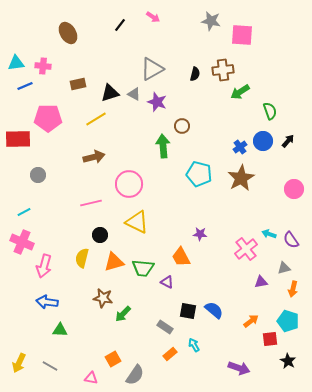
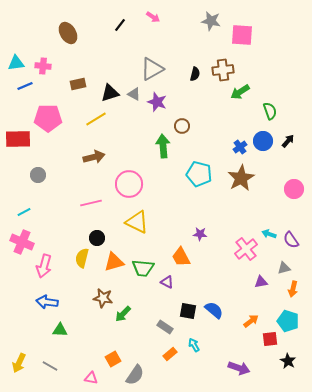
black circle at (100, 235): moved 3 px left, 3 px down
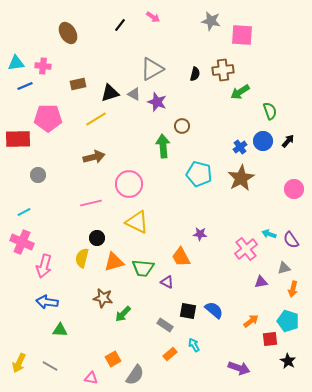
gray rectangle at (165, 327): moved 2 px up
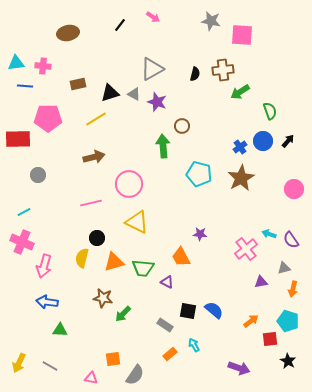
brown ellipse at (68, 33): rotated 70 degrees counterclockwise
blue line at (25, 86): rotated 28 degrees clockwise
orange square at (113, 359): rotated 21 degrees clockwise
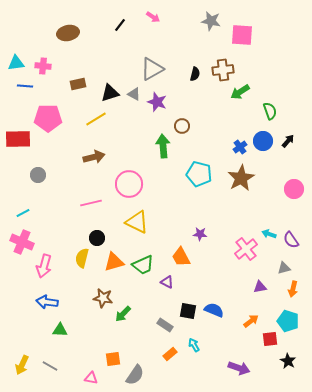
cyan line at (24, 212): moved 1 px left, 1 px down
green trapezoid at (143, 268): moved 3 px up; rotated 30 degrees counterclockwise
purple triangle at (261, 282): moved 1 px left, 5 px down
blue semicircle at (214, 310): rotated 18 degrees counterclockwise
yellow arrow at (19, 363): moved 3 px right, 2 px down
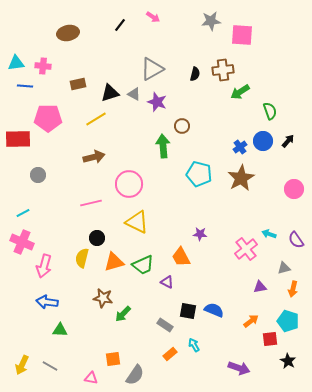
gray star at (211, 21): rotated 18 degrees counterclockwise
purple semicircle at (291, 240): moved 5 px right
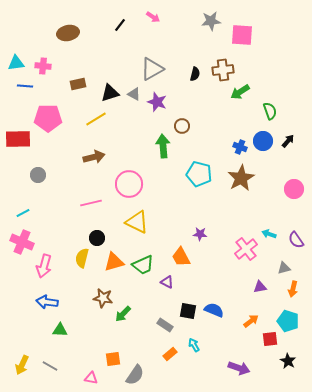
blue cross at (240, 147): rotated 32 degrees counterclockwise
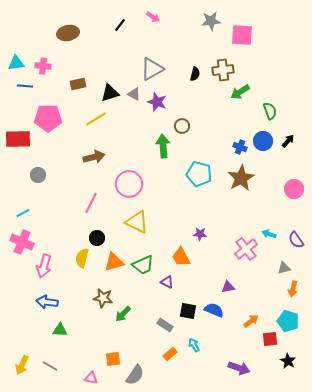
pink line at (91, 203): rotated 50 degrees counterclockwise
purple triangle at (260, 287): moved 32 px left
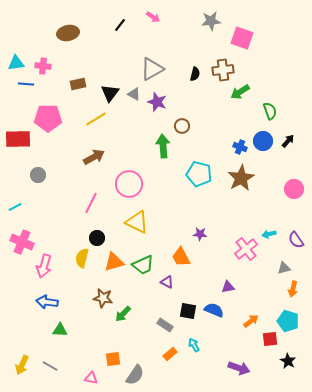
pink square at (242, 35): moved 3 px down; rotated 15 degrees clockwise
blue line at (25, 86): moved 1 px right, 2 px up
black triangle at (110, 93): rotated 36 degrees counterclockwise
brown arrow at (94, 157): rotated 15 degrees counterclockwise
cyan line at (23, 213): moved 8 px left, 6 px up
cyan arrow at (269, 234): rotated 32 degrees counterclockwise
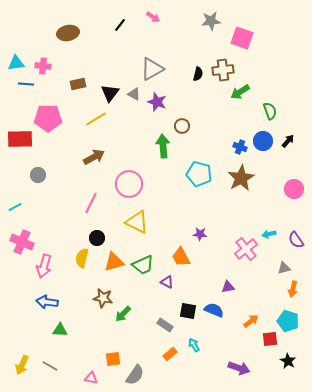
black semicircle at (195, 74): moved 3 px right
red rectangle at (18, 139): moved 2 px right
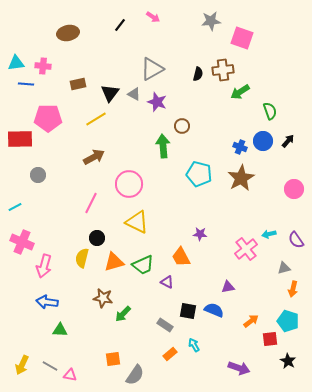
pink triangle at (91, 378): moved 21 px left, 3 px up
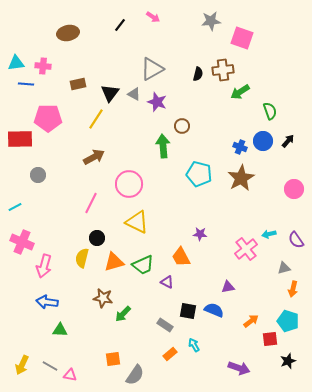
yellow line at (96, 119): rotated 25 degrees counterclockwise
black star at (288, 361): rotated 21 degrees clockwise
